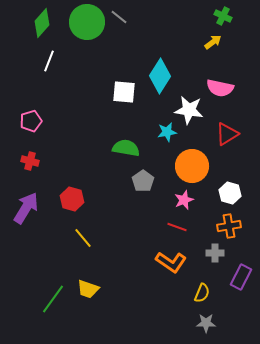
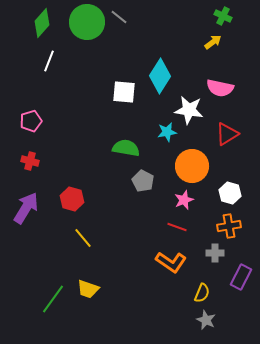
gray pentagon: rotated 10 degrees counterclockwise
gray star: moved 3 px up; rotated 24 degrees clockwise
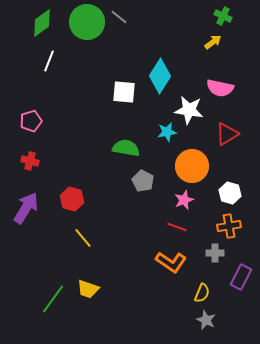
green diamond: rotated 12 degrees clockwise
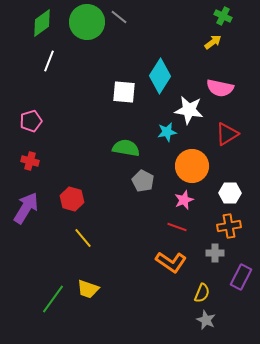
white hexagon: rotated 15 degrees counterclockwise
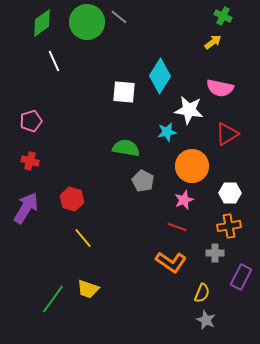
white line: moved 5 px right; rotated 45 degrees counterclockwise
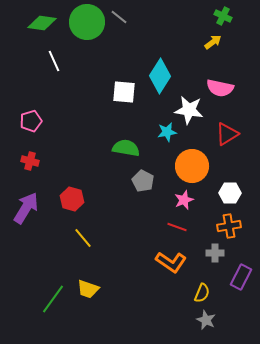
green diamond: rotated 44 degrees clockwise
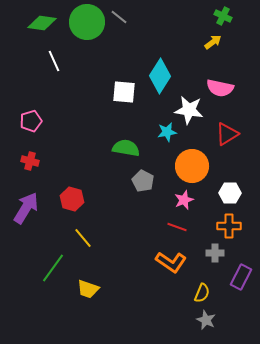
orange cross: rotated 10 degrees clockwise
green line: moved 31 px up
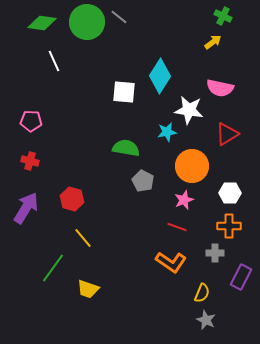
pink pentagon: rotated 20 degrees clockwise
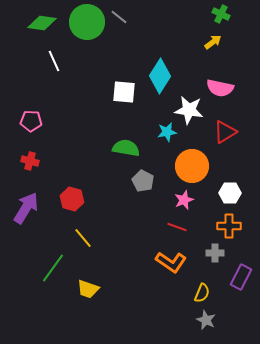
green cross: moved 2 px left, 2 px up
red triangle: moved 2 px left, 2 px up
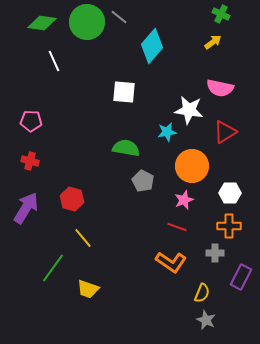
cyan diamond: moved 8 px left, 30 px up; rotated 8 degrees clockwise
